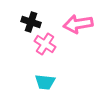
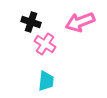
pink arrow: moved 2 px right, 2 px up; rotated 12 degrees counterclockwise
cyan trapezoid: moved 1 px right, 1 px up; rotated 90 degrees counterclockwise
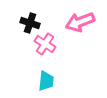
black cross: moved 1 px left, 1 px down
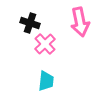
pink arrow: rotated 80 degrees counterclockwise
pink cross: rotated 15 degrees clockwise
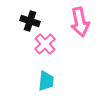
black cross: moved 2 px up
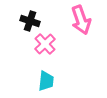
pink arrow: moved 1 px right, 2 px up; rotated 8 degrees counterclockwise
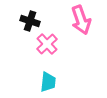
pink cross: moved 2 px right
cyan trapezoid: moved 2 px right, 1 px down
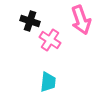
pink cross: moved 3 px right, 4 px up; rotated 15 degrees counterclockwise
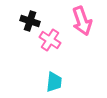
pink arrow: moved 1 px right, 1 px down
cyan trapezoid: moved 6 px right
